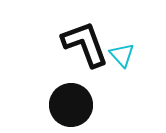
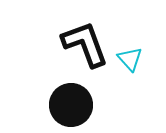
cyan triangle: moved 8 px right, 4 px down
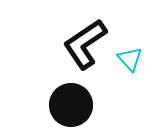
black L-shape: rotated 104 degrees counterclockwise
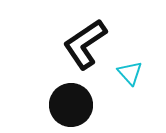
cyan triangle: moved 14 px down
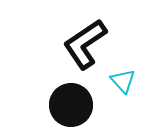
cyan triangle: moved 7 px left, 8 px down
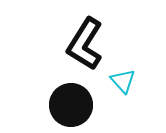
black L-shape: rotated 24 degrees counterclockwise
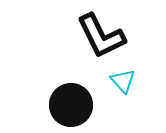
black L-shape: moved 16 px right, 8 px up; rotated 58 degrees counterclockwise
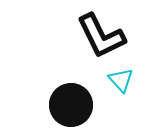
cyan triangle: moved 2 px left, 1 px up
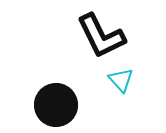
black circle: moved 15 px left
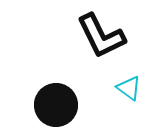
cyan triangle: moved 8 px right, 8 px down; rotated 12 degrees counterclockwise
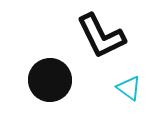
black circle: moved 6 px left, 25 px up
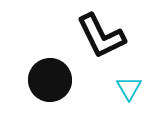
cyan triangle: rotated 24 degrees clockwise
